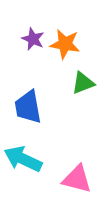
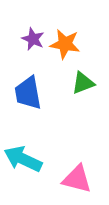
blue trapezoid: moved 14 px up
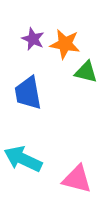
green triangle: moved 3 px right, 11 px up; rotated 35 degrees clockwise
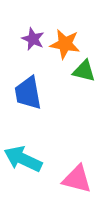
green triangle: moved 2 px left, 1 px up
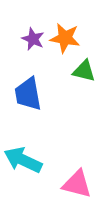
orange star: moved 6 px up
blue trapezoid: moved 1 px down
cyan arrow: moved 1 px down
pink triangle: moved 5 px down
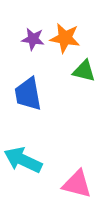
purple star: rotated 15 degrees counterclockwise
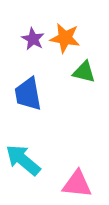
purple star: rotated 20 degrees clockwise
green triangle: moved 1 px down
cyan arrow: rotated 15 degrees clockwise
pink triangle: rotated 8 degrees counterclockwise
